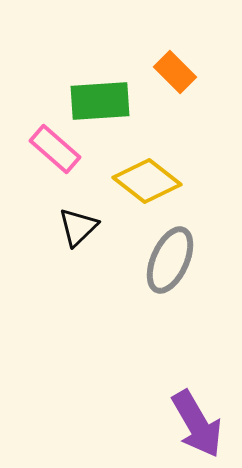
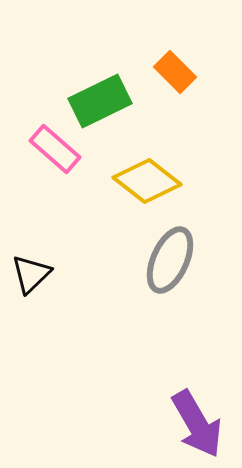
green rectangle: rotated 22 degrees counterclockwise
black triangle: moved 47 px left, 47 px down
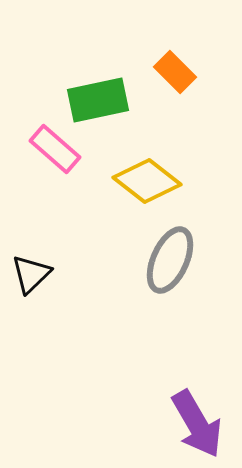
green rectangle: moved 2 px left, 1 px up; rotated 14 degrees clockwise
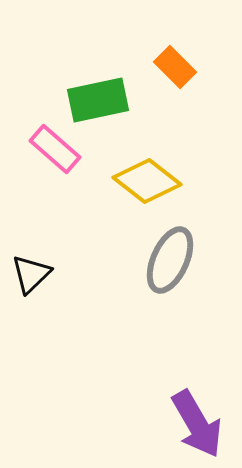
orange rectangle: moved 5 px up
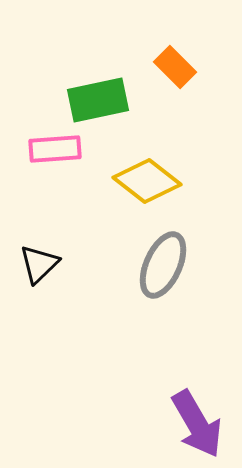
pink rectangle: rotated 45 degrees counterclockwise
gray ellipse: moved 7 px left, 5 px down
black triangle: moved 8 px right, 10 px up
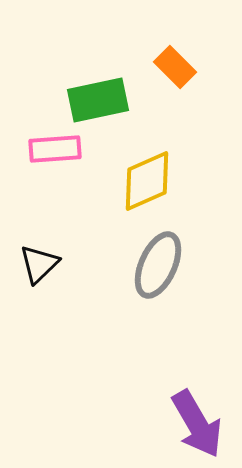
yellow diamond: rotated 62 degrees counterclockwise
gray ellipse: moved 5 px left
